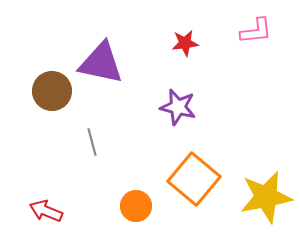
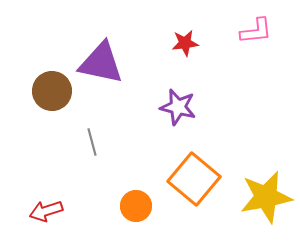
red arrow: rotated 40 degrees counterclockwise
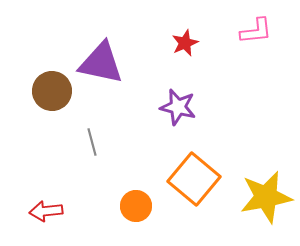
red star: rotated 16 degrees counterclockwise
red arrow: rotated 12 degrees clockwise
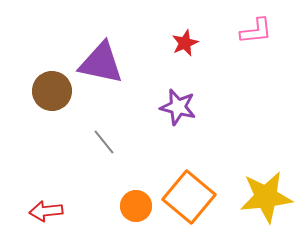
gray line: moved 12 px right; rotated 24 degrees counterclockwise
orange square: moved 5 px left, 18 px down
yellow star: rotated 4 degrees clockwise
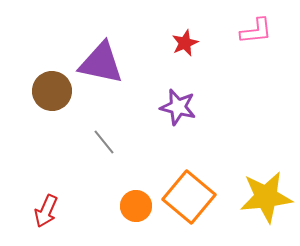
red arrow: rotated 60 degrees counterclockwise
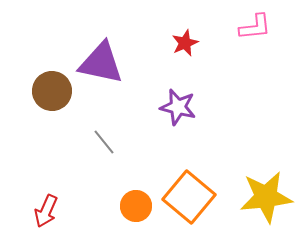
pink L-shape: moved 1 px left, 4 px up
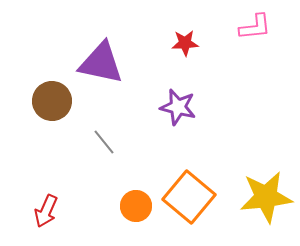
red star: rotated 20 degrees clockwise
brown circle: moved 10 px down
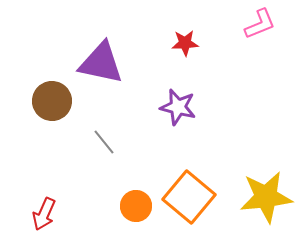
pink L-shape: moved 5 px right, 3 px up; rotated 16 degrees counterclockwise
red arrow: moved 2 px left, 3 px down
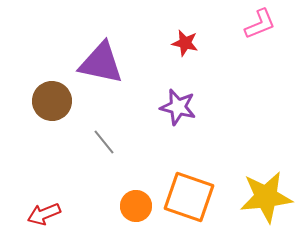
red star: rotated 16 degrees clockwise
orange square: rotated 21 degrees counterclockwise
red arrow: rotated 44 degrees clockwise
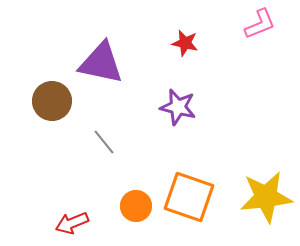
red arrow: moved 28 px right, 9 px down
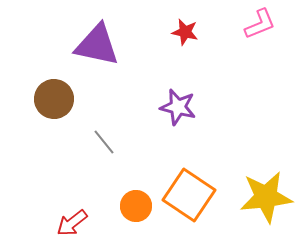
red star: moved 11 px up
purple triangle: moved 4 px left, 18 px up
brown circle: moved 2 px right, 2 px up
orange square: moved 2 px up; rotated 15 degrees clockwise
red arrow: rotated 16 degrees counterclockwise
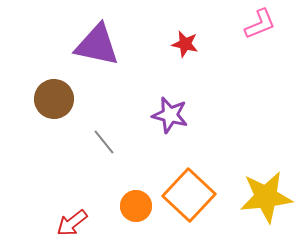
red star: moved 12 px down
purple star: moved 8 px left, 8 px down
orange square: rotated 9 degrees clockwise
